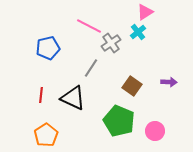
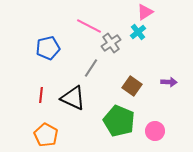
orange pentagon: rotated 10 degrees counterclockwise
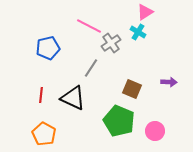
cyan cross: rotated 21 degrees counterclockwise
brown square: moved 3 px down; rotated 12 degrees counterclockwise
orange pentagon: moved 2 px left, 1 px up
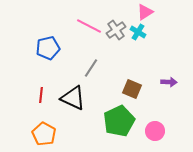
gray cross: moved 5 px right, 13 px up
green pentagon: rotated 24 degrees clockwise
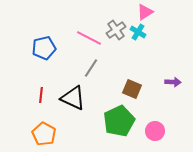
pink line: moved 12 px down
blue pentagon: moved 4 px left
purple arrow: moved 4 px right
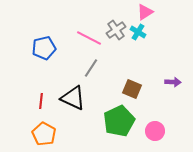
red line: moved 6 px down
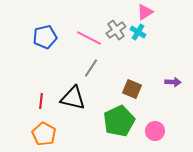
blue pentagon: moved 1 px right, 11 px up
black triangle: rotated 12 degrees counterclockwise
